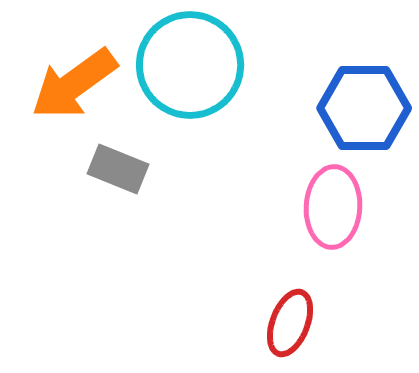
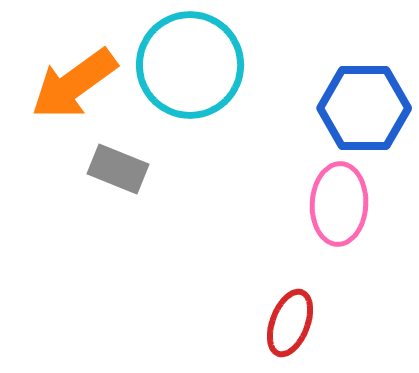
pink ellipse: moved 6 px right, 3 px up
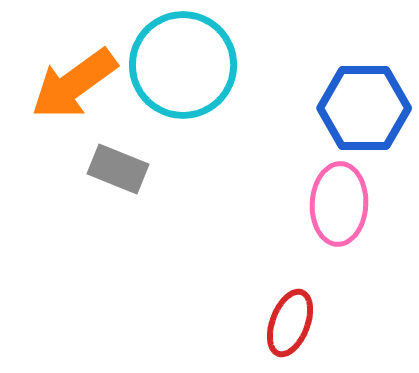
cyan circle: moved 7 px left
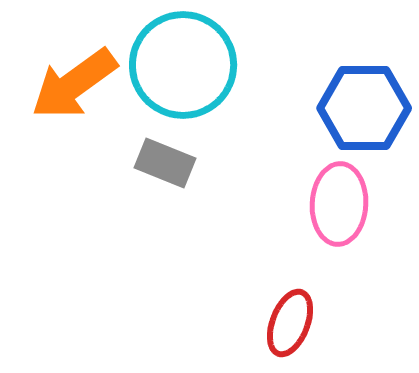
gray rectangle: moved 47 px right, 6 px up
